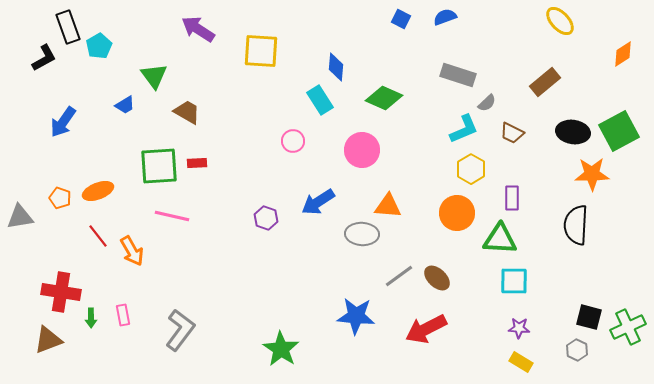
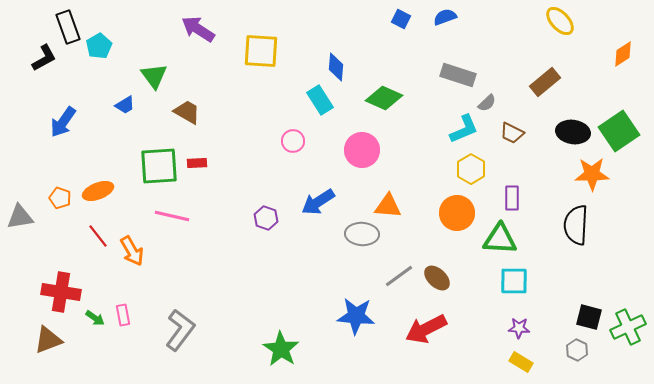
green square at (619, 131): rotated 6 degrees counterclockwise
green arrow at (91, 318): moved 4 px right; rotated 54 degrees counterclockwise
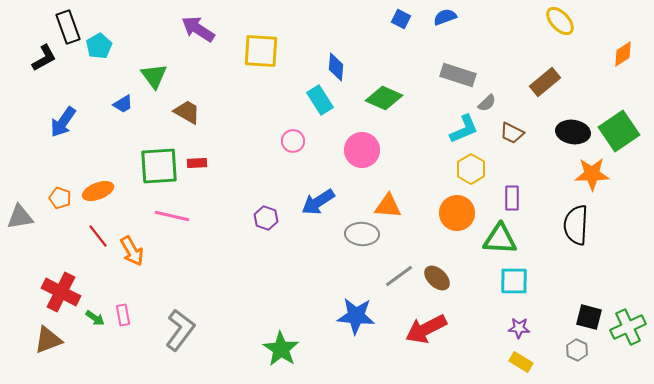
blue trapezoid at (125, 105): moved 2 px left, 1 px up
red cross at (61, 292): rotated 18 degrees clockwise
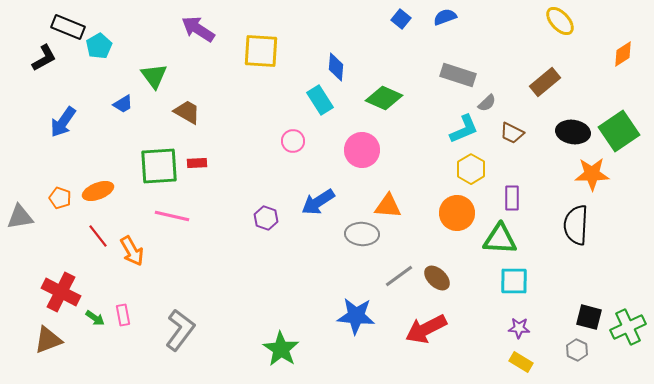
blue square at (401, 19): rotated 12 degrees clockwise
black rectangle at (68, 27): rotated 48 degrees counterclockwise
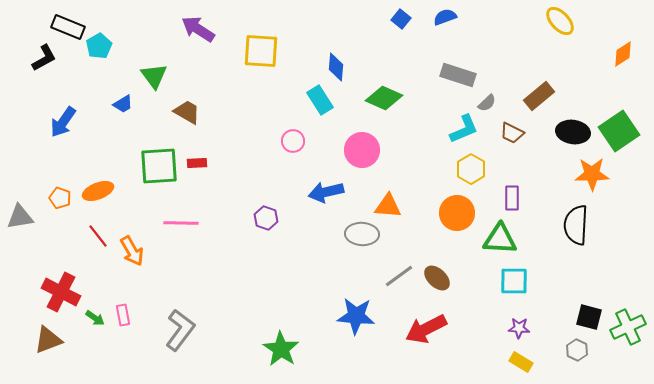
brown rectangle at (545, 82): moved 6 px left, 14 px down
blue arrow at (318, 202): moved 8 px right, 10 px up; rotated 20 degrees clockwise
pink line at (172, 216): moved 9 px right, 7 px down; rotated 12 degrees counterclockwise
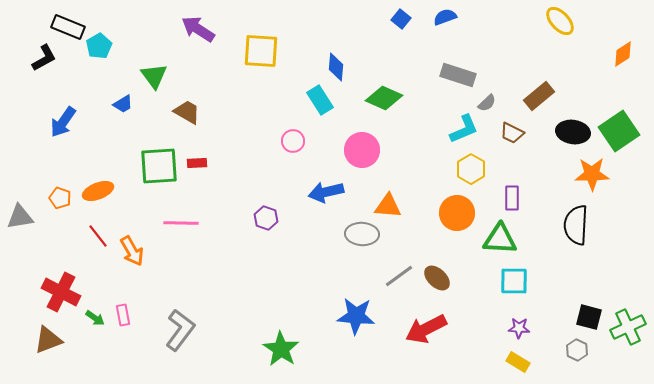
yellow rectangle at (521, 362): moved 3 px left
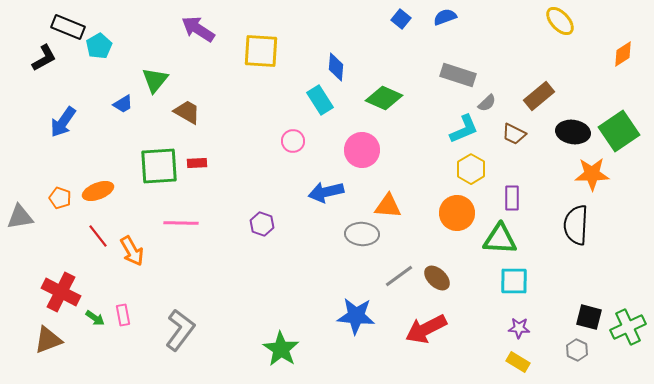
green triangle at (154, 76): moved 1 px right, 4 px down; rotated 16 degrees clockwise
brown trapezoid at (512, 133): moved 2 px right, 1 px down
purple hexagon at (266, 218): moved 4 px left, 6 px down
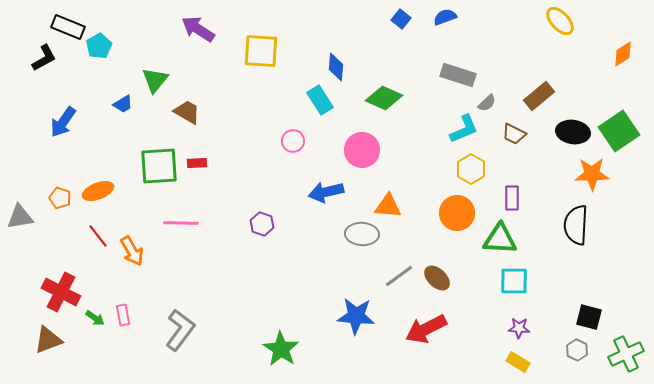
green cross at (628, 327): moved 2 px left, 27 px down
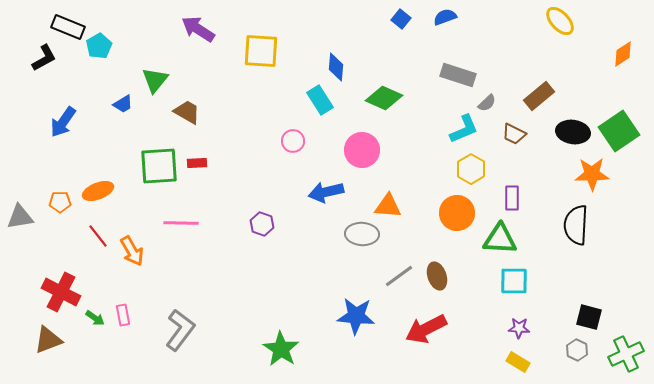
orange pentagon at (60, 198): moved 4 px down; rotated 20 degrees counterclockwise
brown ellipse at (437, 278): moved 2 px up; rotated 28 degrees clockwise
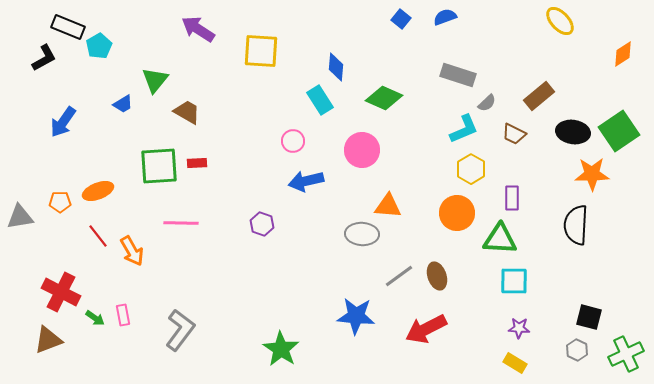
blue arrow at (326, 192): moved 20 px left, 11 px up
yellow rectangle at (518, 362): moved 3 px left, 1 px down
